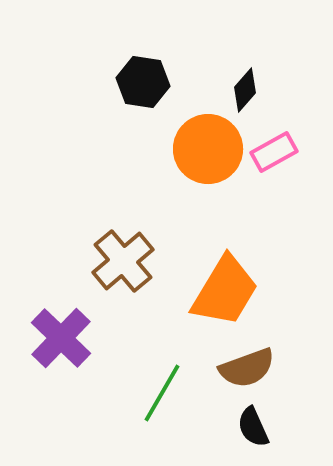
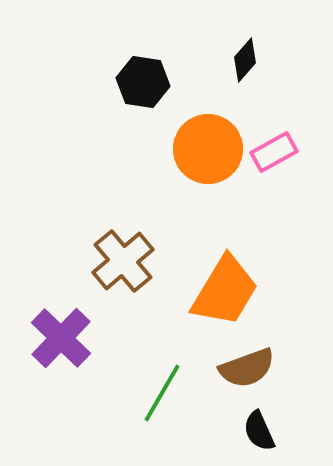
black diamond: moved 30 px up
black semicircle: moved 6 px right, 4 px down
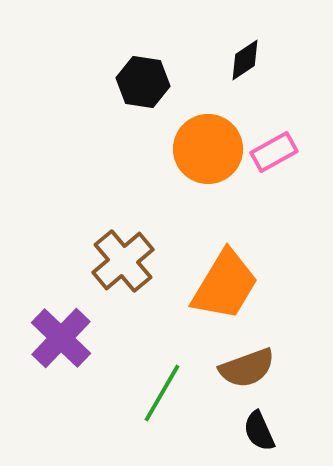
black diamond: rotated 15 degrees clockwise
orange trapezoid: moved 6 px up
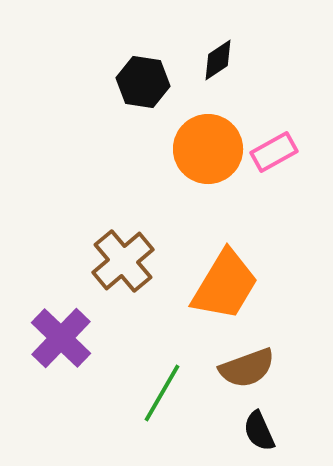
black diamond: moved 27 px left
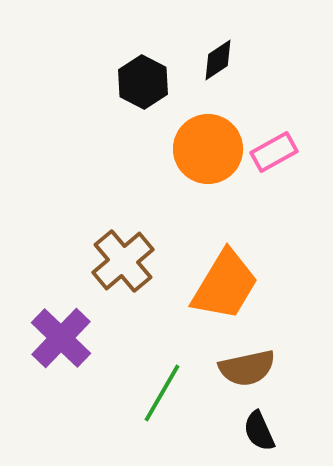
black hexagon: rotated 18 degrees clockwise
brown semicircle: rotated 8 degrees clockwise
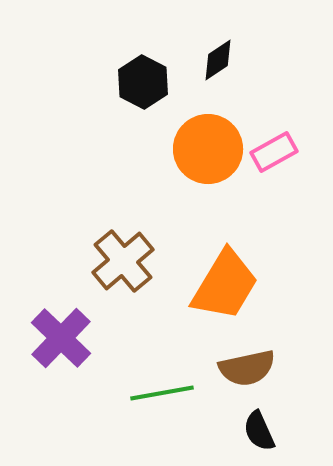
green line: rotated 50 degrees clockwise
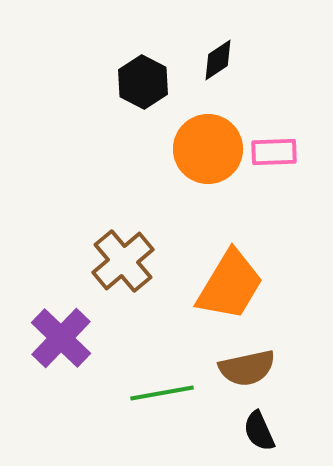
pink rectangle: rotated 27 degrees clockwise
orange trapezoid: moved 5 px right
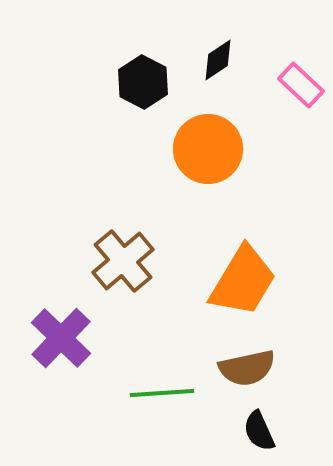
pink rectangle: moved 27 px right, 67 px up; rotated 45 degrees clockwise
orange trapezoid: moved 13 px right, 4 px up
green line: rotated 6 degrees clockwise
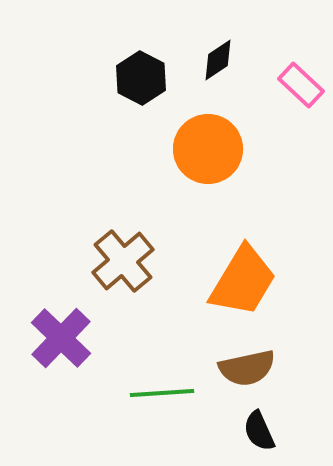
black hexagon: moved 2 px left, 4 px up
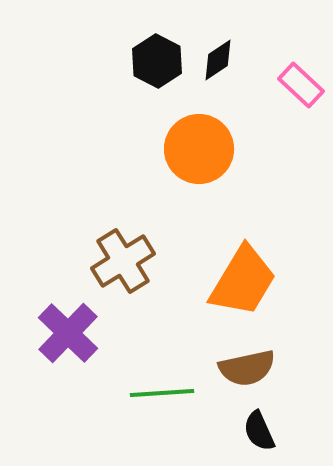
black hexagon: moved 16 px right, 17 px up
orange circle: moved 9 px left
brown cross: rotated 8 degrees clockwise
purple cross: moved 7 px right, 5 px up
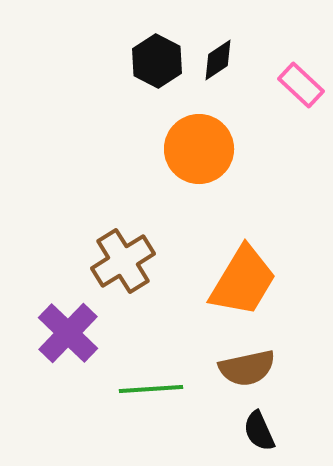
green line: moved 11 px left, 4 px up
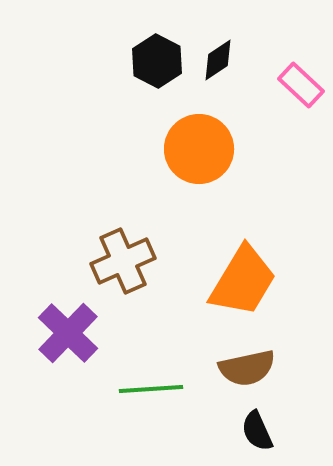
brown cross: rotated 8 degrees clockwise
black semicircle: moved 2 px left
